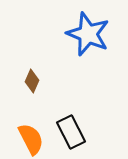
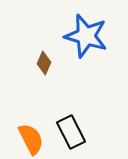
blue star: moved 2 px left, 2 px down; rotated 6 degrees counterclockwise
brown diamond: moved 12 px right, 18 px up
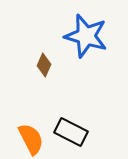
brown diamond: moved 2 px down
black rectangle: rotated 36 degrees counterclockwise
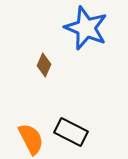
blue star: moved 8 px up; rotated 6 degrees clockwise
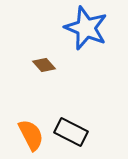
brown diamond: rotated 65 degrees counterclockwise
orange semicircle: moved 4 px up
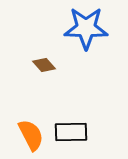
blue star: rotated 21 degrees counterclockwise
black rectangle: rotated 28 degrees counterclockwise
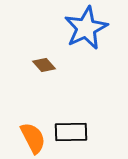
blue star: rotated 27 degrees counterclockwise
orange semicircle: moved 2 px right, 3 px down
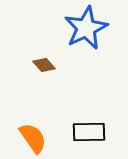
black rectangle: moved 18 px right
orange semicircle: rotated 8 degrees counterclockwise
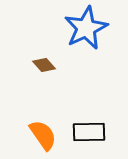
orange semicircle: moved 10 px right, 3 px up
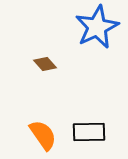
blue star: moved 11 px right, 1 px up
brown diamond: moved 1 px right, 1 px up
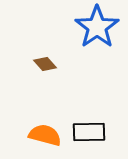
blue star: rotated 9 degrees counterclockwise
orange semicircle: moved 2 px right; rotated 40 degrees counterclockwise
